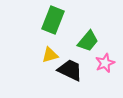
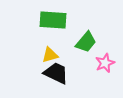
green rectangle: rotated 72 degrees clockwise
green trapezoid: moved 2 px left, 1 px down
black trapezoid: moved 14 px left, 3 px down
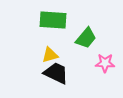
green trapezoid: moved 4 px up
pink star: rotated 24 degrees clockwise
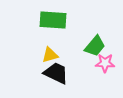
green trapezoid: moved 9 px right, 8 px down
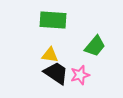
yellow triangle: rotated 24 degrees clockwise
pink star: moved 25 px left, 12 px down; rotated 18 degrees counterclockwise
black trapezoid: rotated 8 degrees clockwise
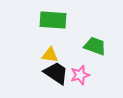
green trapezoid: rotated 110 degrees counterclockwise
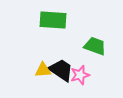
yellow triangle: moved 7 px left, 15 px down; rotated 12 degrees counterclockwise
black trapezoid: moved 5 px right, 3 px up
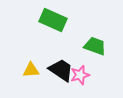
green rectangle: rotated 20 degrees clockwise
yellow triangle: moved 12 px left
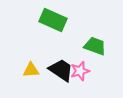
pink star: moved 4 px up
